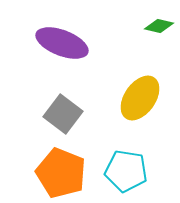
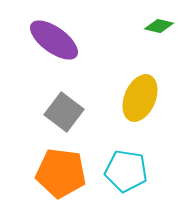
purple ellipse: moved 8 px left, 3 px up; rotated 15 degrees clockwise
yellow ellipse: rotated 12 degrees counterclockwise
gray square: moved 1 px right, 2 px up
orange pentagon: rotated 15 degrees counterclockwise
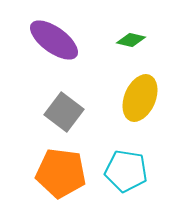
green diamond: moved 28 px left, 14 px down
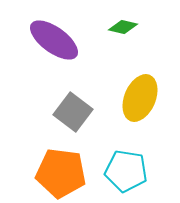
green diamond: moved 8 px left, 13 px up
gray square: moved 9 px right
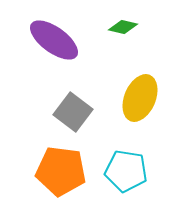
orange pentagon: moved 2 px up
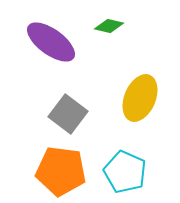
green diamond: moved 14 px left, 1 px up
purple ellipse: moved 3 px left, 2 px down
gray square: moved 5 px left, 2 px down
cyan pentagon: moved 1 px left, 1 px down; rotated 15 degrees clockwise
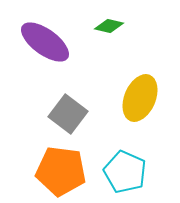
purple ellipse: moved 6 px left
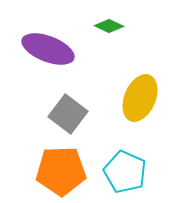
green diamond: rotated 12 degrees clockwise
purple ellipse: moved 3 px right, 7 px down; rotated 15 degrees counterclockwise
orange pentagon: rotated 9 degrees counterclockwise
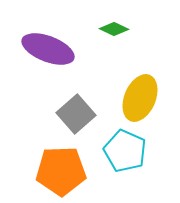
green diamond: moved 5 px right, 3 px down
gray square: moved 8 px right; rotated 12 degrees clockwise
cyan pentagon: moved 21 px up
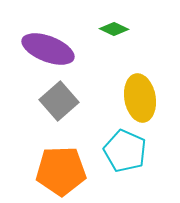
yellow ellipse: rotated 33 degrees counterclockwise
gray square: moved 17 px left, 13 px up
